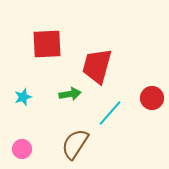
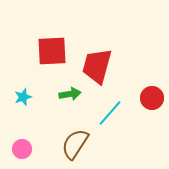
red square: moved 5 px right, 7 px down
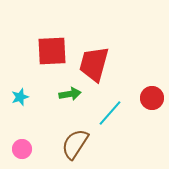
red trapezoid: moved 3 px left, 2 px up
cyan star: moved 3 px left
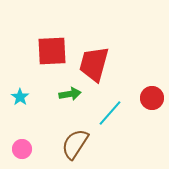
cyan star: rotated 18 degrees counterclockwise
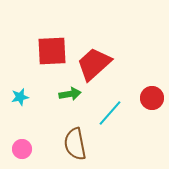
red trapezoid: rotated 33 degrees clockwise
cyan star: rotated 24 degrees clockwise
brown semicircle: rotated 44 degrees counterclockwise
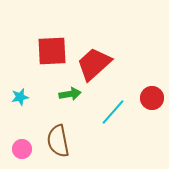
cyan line: moved 3 px right, 1 px up
brown semicircle: moved 17 px left, 3 px up
